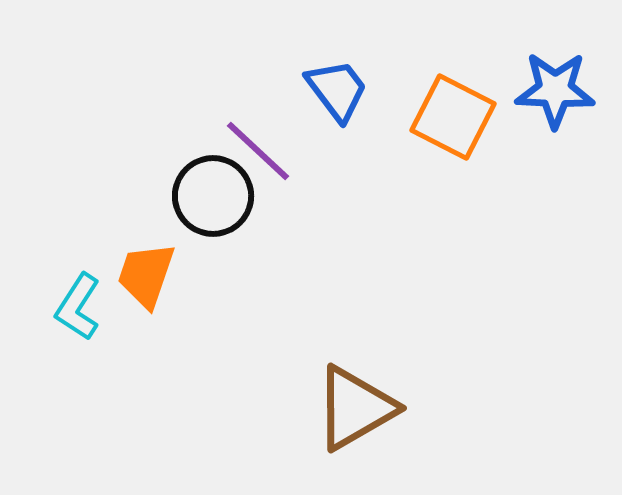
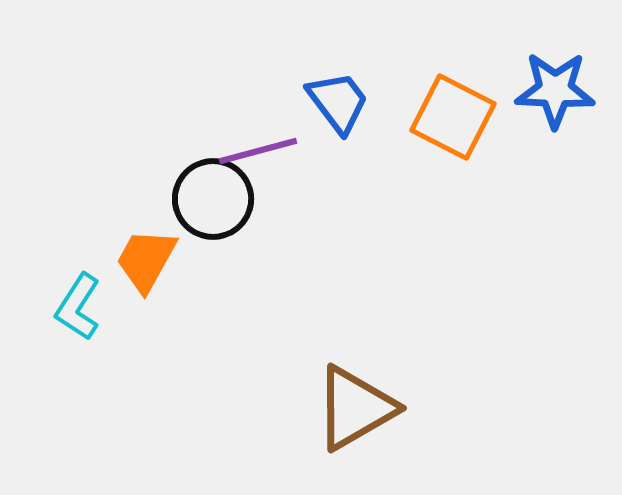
blue trapezoid: moved 1 px right, 12 px down
purple line: rotated 58 degrees counterclockwise
black circle: moved 3 px down
orange trapezoid: moved 15 px up; rotated 10 degrees clockwise
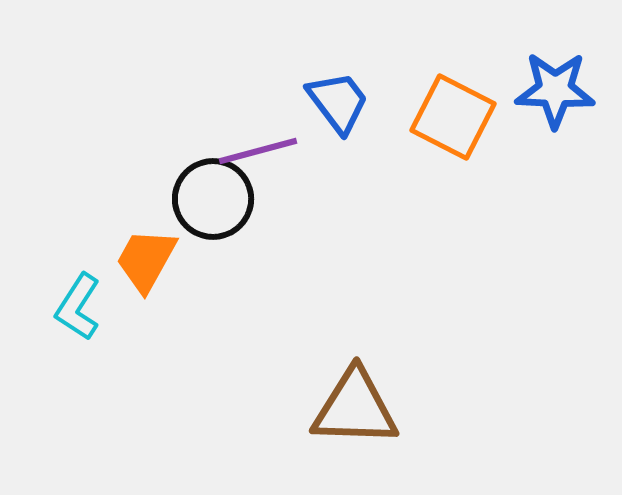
brown triangle: rotated 32 degrees clockwise
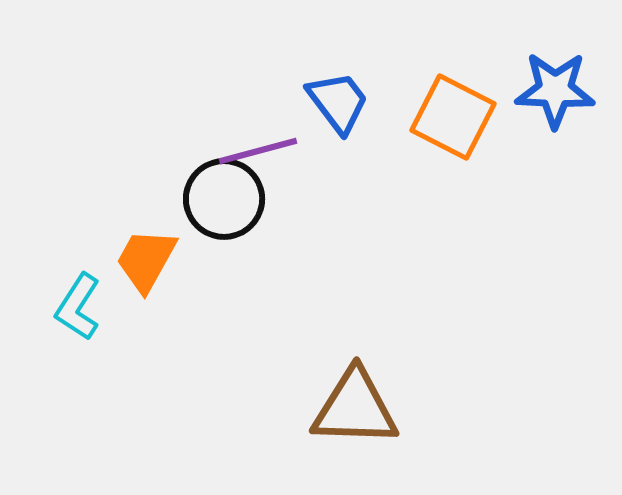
black circle: moved 11 px right
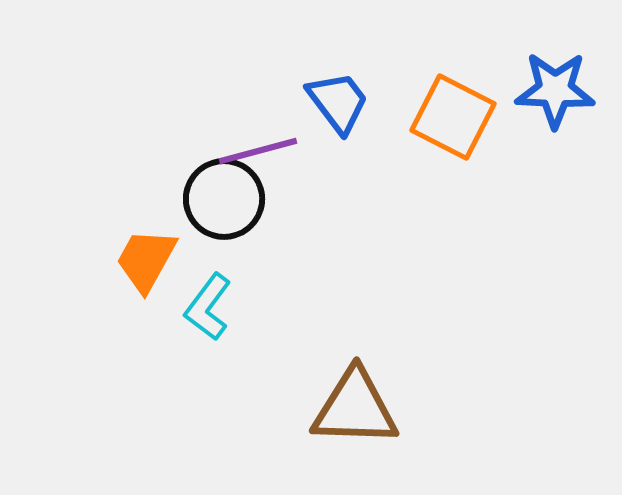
cyan L-shape: moved 130 px right; rotated 4 degrees clockwise
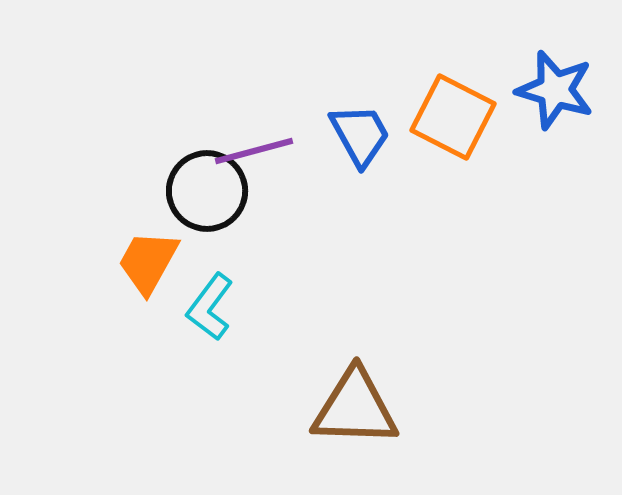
blue star: rotated 14 degrees clockwise
blue trapezoid: moved 22 px right, 33 px down; rotated 8 degrees clockwise
purple line: moved 4 px left
black circle: moved 17 px left, 8 px up
orange trapezoid: moved 2 px right, 2 px down
cyan L-shape: moved 2 px right
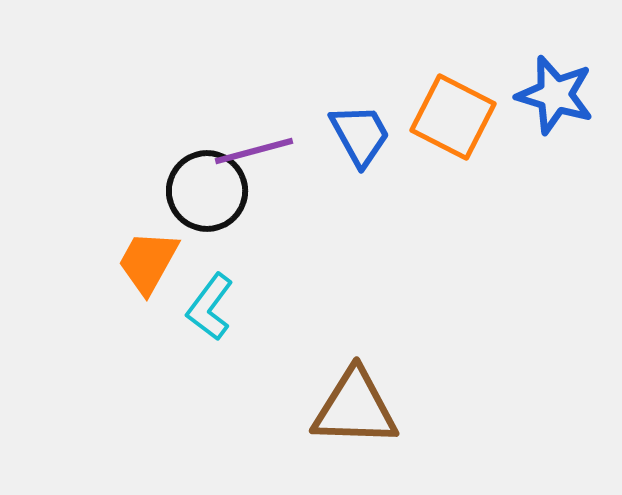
blue star: moved 5 px down
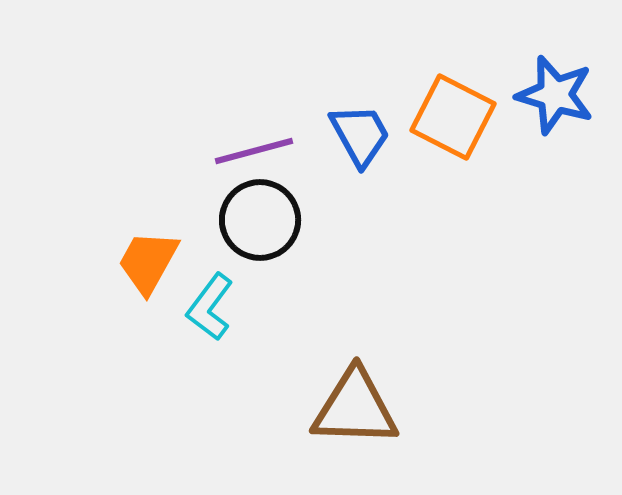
black circle: moved 53 px right, 29 px down
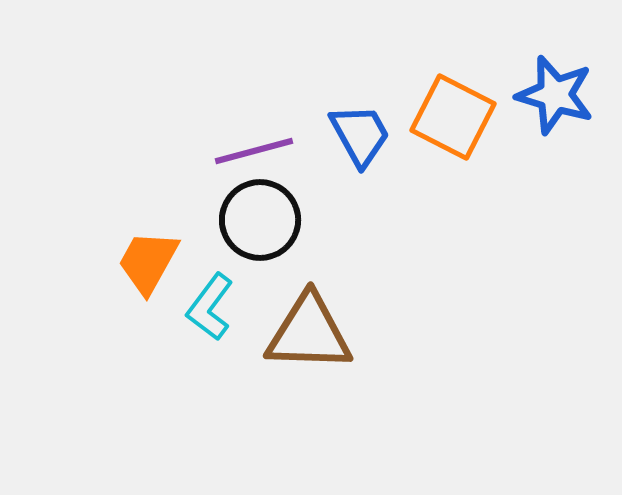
brown triangle: moved 46 px left, 75 px up
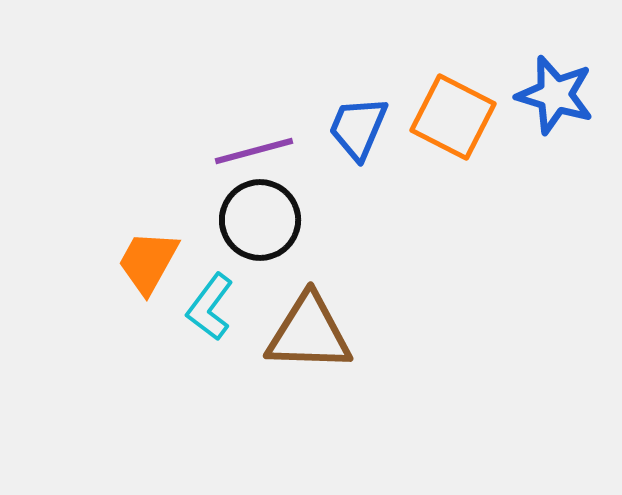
blue trapezoid: moved 2 px left, 7 px up; rotated 128 degrees counterclockwise
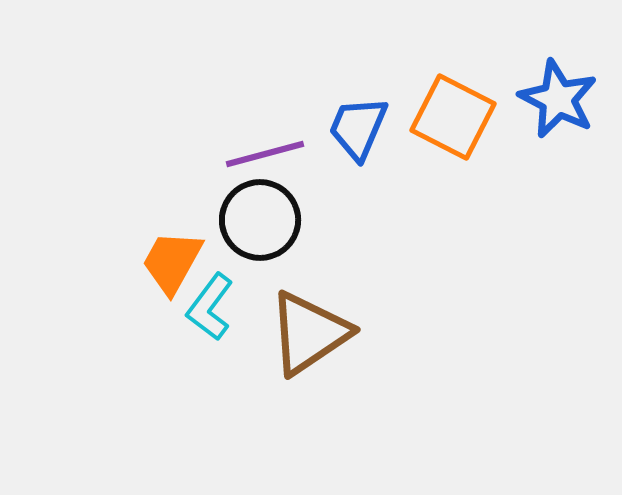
blue star: moved 3 px right, 4 px down; rotated 10 degrees clockwise
purple line: moved 11 px right, 3 px down
orange trapezoid: moved 24 px right
brown triangle: rotated 36 degrees counterclockwise
